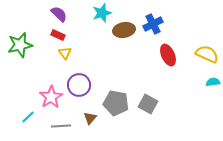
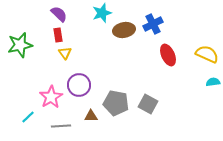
red rectangle: rotated 56 degrees clockwise
brown triangle: moved 1 px right, 2 px up; rotated 48 degrees clockwise
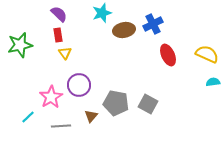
brown triangle: rotated 48 degrees counterclockwise
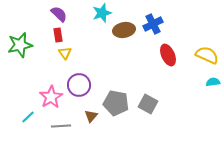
yellow semicircle: moved 1 px down
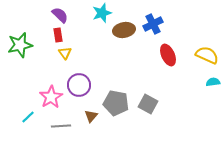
purple semicircle: moved 1 px right, 1 px down
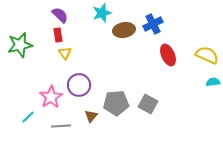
gray pentagon: rotated 15 degrees counterclockwise
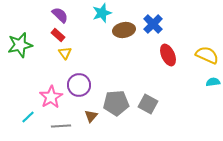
blue cross: rotated 18 degrees counterclockwise
red rectangle: rotated 40 degrees counterclockwise
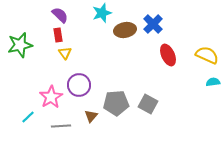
brown ellipse: moved 1 px right
red rectangle: rotated 40 degrees clockwise
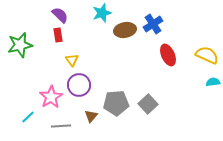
blue cross: rotated 12 degrees clockwise
yellow triangle: moved 7 px right, 7 px down
gray square: rotated 18 degrees clockwise
